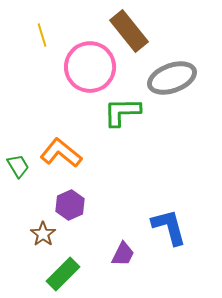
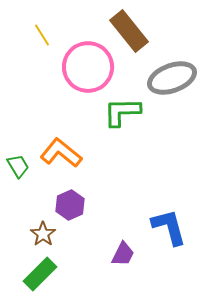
yellow line: rotated 15 degrees counterclockwise
pink circle: moved 2 px left
green rectangle: moved 23 px left
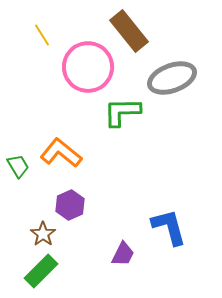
green rectangle: moved 1 px right, 3 px up
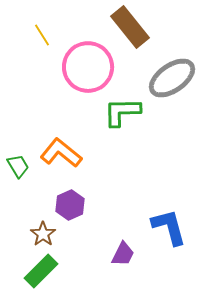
brown rectangle: moved 1 px right, 4 px up
gray ellipse: rotated 15 degrees counterclockwise
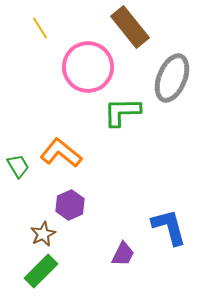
yellow line: moved 2 px left, 7 px up
gray ellipse: rotated 33 degrees counterclockwise
brown star: rotated 10 degrees clockwise
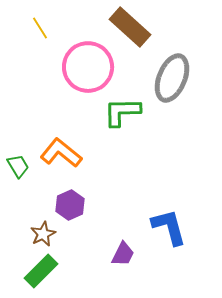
brown rectangle: rotated 9 degrees counterclockwise
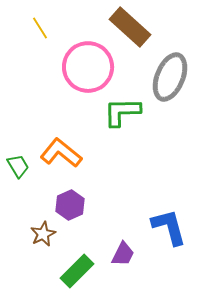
gray ellipse: moved 2 px left, 1 px up
green rectangle: moved 36 px right
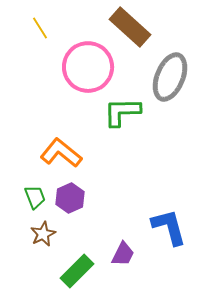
green trapezoid: moved 17 px right, 31 px down; rotated 10 degrees clockwise
purple hexagon: moved 7 px up
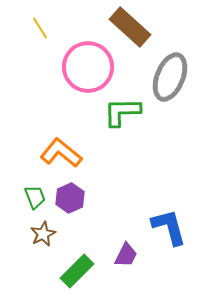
purple trapezoid: moved 3 px right, 1 px down
